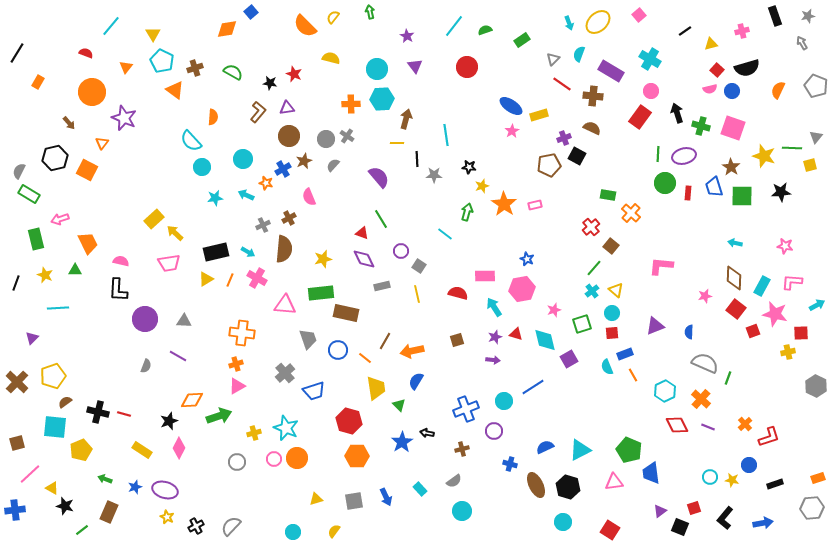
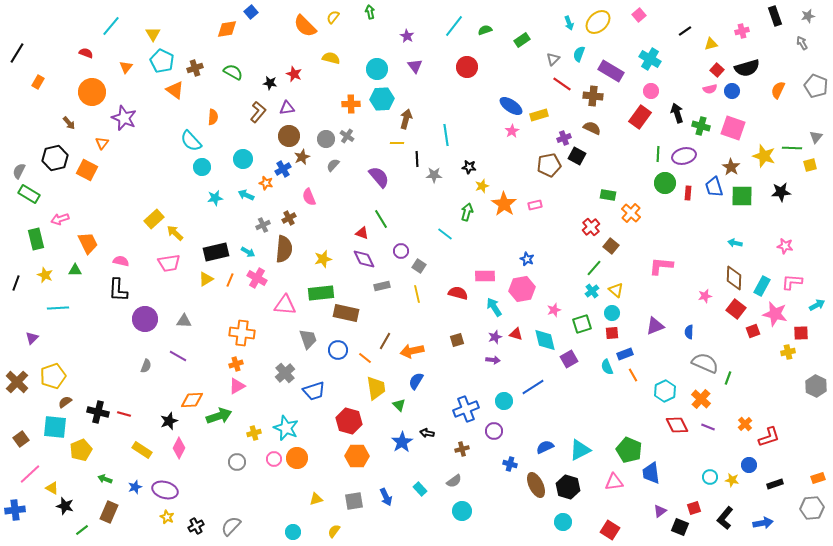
brown star at (304, 161): moved 2 px left, 4 px up
brown square at (17, 443): moved 4 px right, 4 px up; rotated 21 degrees counterclockwise
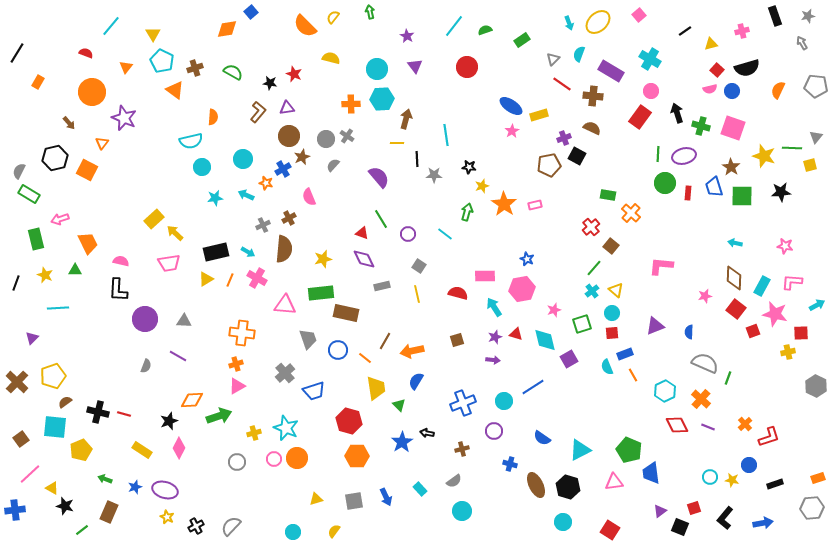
gray pentagon at (816, 86): rotated 15 degrees counterclockwise
cyan semicircle at (191, 141): rotated 60 degrees counterclockwise
purple circle at (401, 251): moved 7 px right, 17 px up
blue cross at (466, 409): moved 3 px left, 6 px up
blue semicircle at (545, 447): moved 3 px left, 9 px up; rotated 120 degrees counterclockwise
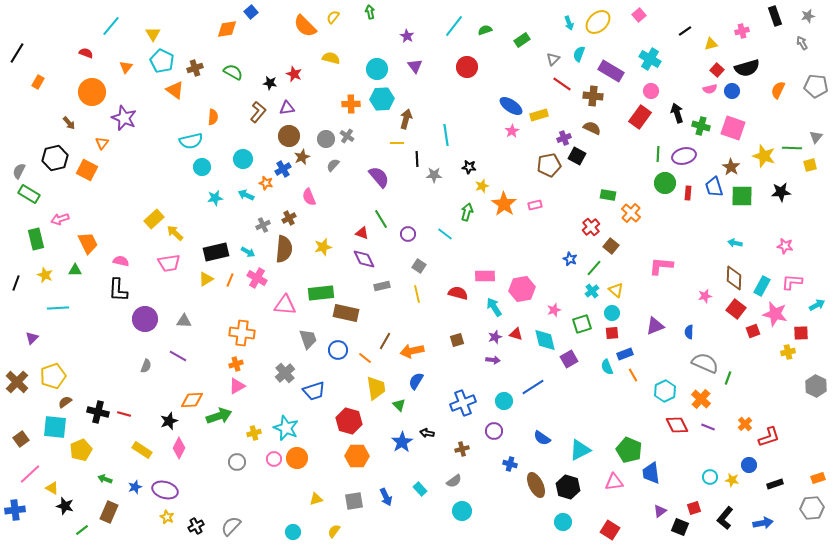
yellow star at (323, 259): moved 12 px up
blue star at (527, 259): moved 43 px right
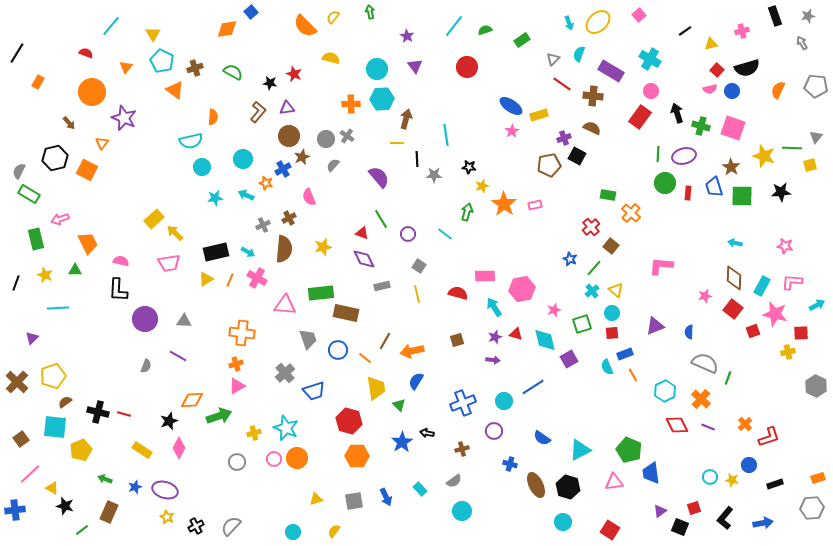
red square at (736, 309): moved 3 px left
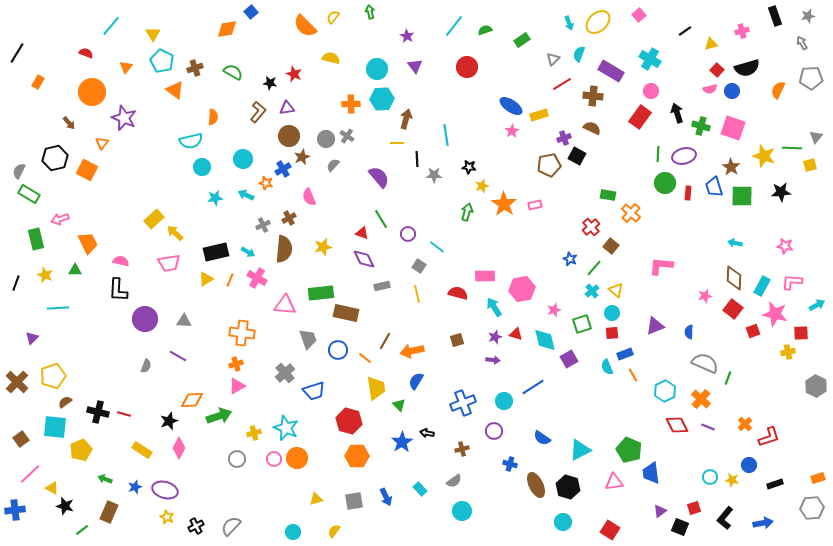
red line at (562, 84): rotated 66 degrees counterclockwise
gray pentagon at (816, 86): moved 5 px left, 8 px up; rotated 10 degrees counterclockwise
cyan line at (445, 234): moved 8 px left, 13 px down
gray circle at (237, 462): moved 3 px up
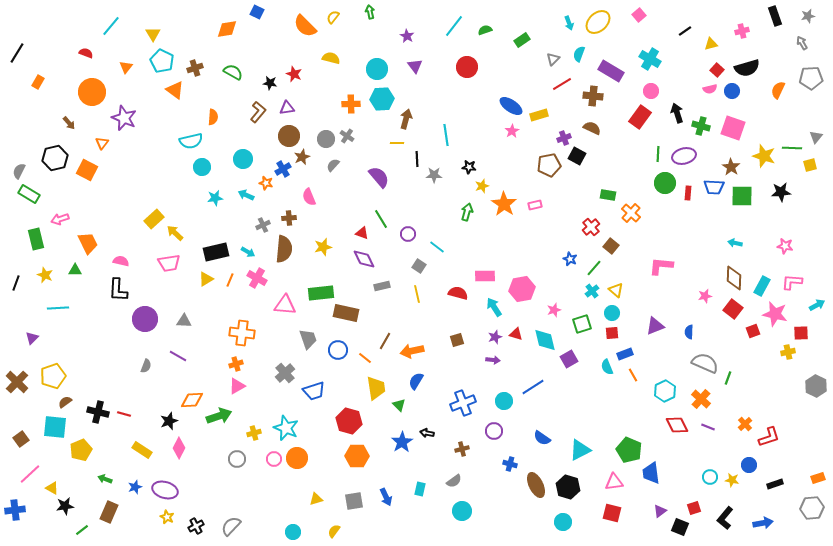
blue square at (251, 12): moved 6 px right; rotated 24 degrees counterclockwise
blue trapezoid at (714, 187): rotated 70 degrees counterclockwise
brown cross at (289, 218): rotated 24 degrees clockwise
cyan rectangle at (420, 489): rotated 56 degrees clockwise
black star at (65, 506): rotated 24 degrees counterclockwise
red square at (610, 530): moved 2 px right, 17 px up; rotated 18 degrees counterclockwise
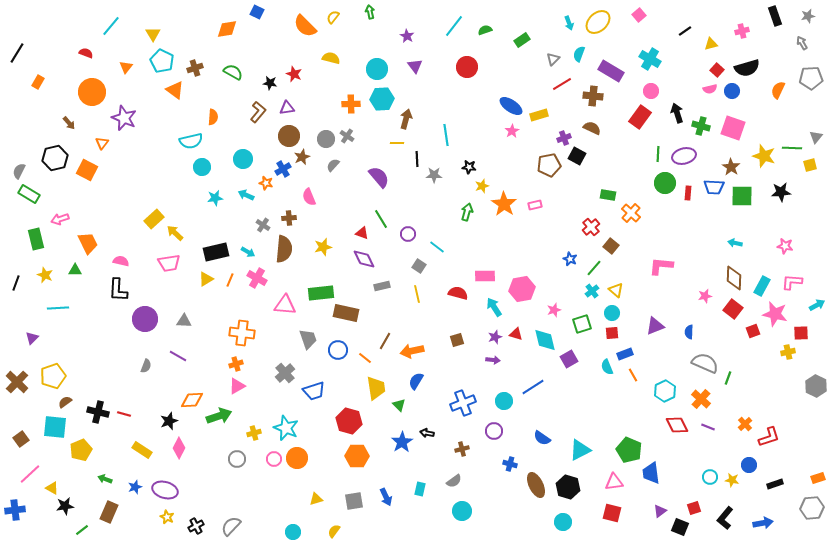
gray cross at (263, 225): rotated 32 degrees counterclockwise
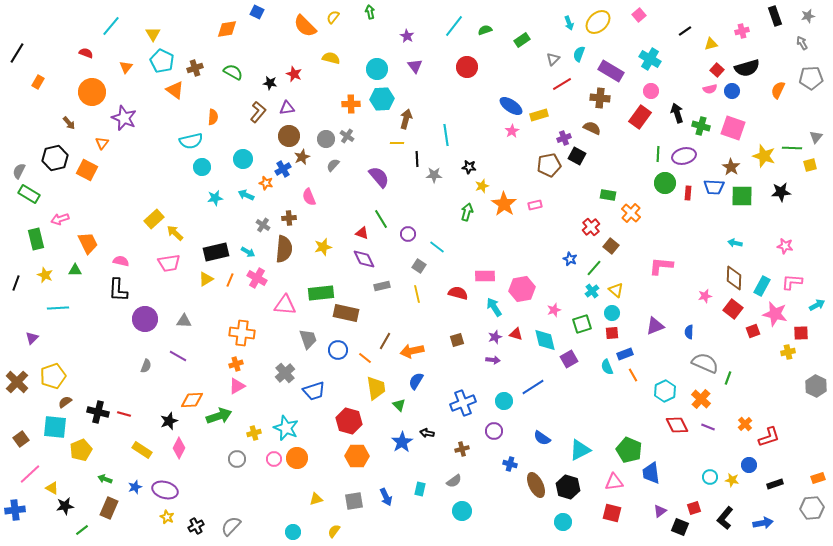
brown cross at (593, 96): moved 7 px right, 2 px down
brown rectangle at (109, 512): moved 4 px up
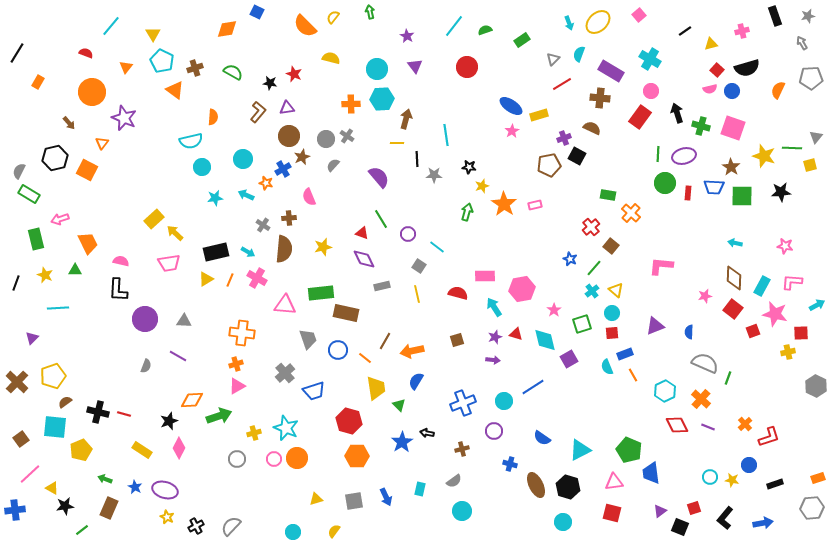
pink star at (554, 310): rotated 16 degrees counterclockwise
blue star at (135, 487): rotated 24 degrees counterclockwise
